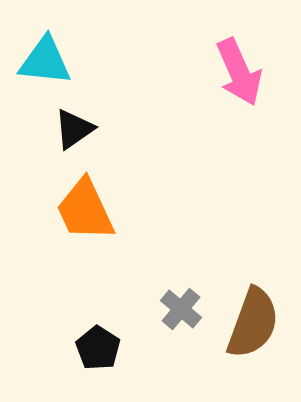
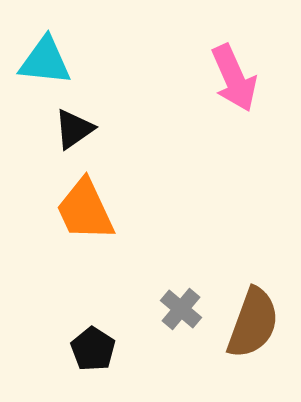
pink arrow: moved 5 px left, 6 px down
black pentagon: moved 5 px left, 1 px down
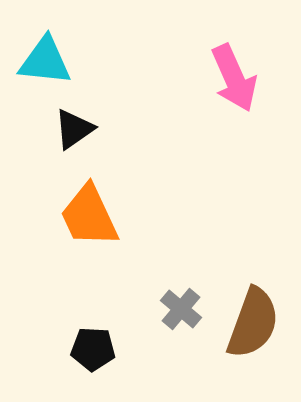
orange trapezoid: moved 4 px right, 6 px down
black pentagon: rotated 30 degrees counterclockwise
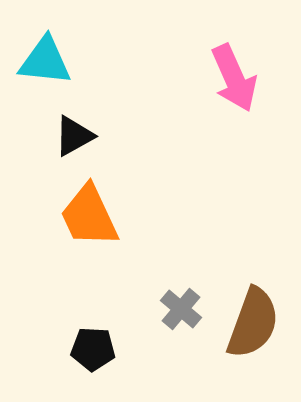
black triangle: moved 7 px down; rotated 6 degrees clockwise
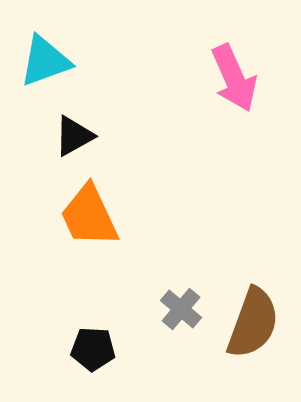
cyan triangle: rotated 26 degrees counterclockwise
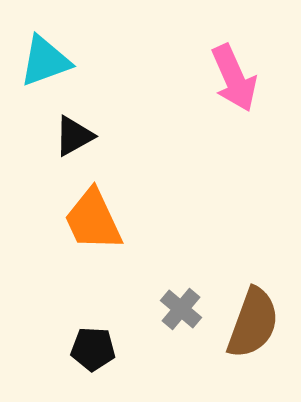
orange trapezoid: moved 4 px right, 4 px down
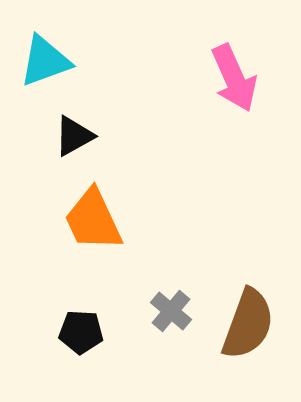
gray cross: moved 10 px left, 2 px down
brown semicircle: moved 5 px left, 1 px down
black pentagon: moved 12 px left, 17 px up
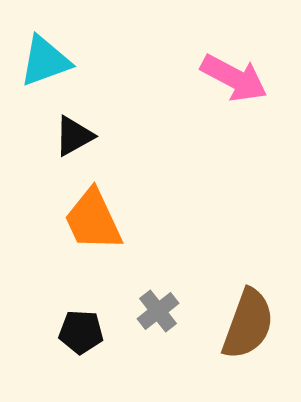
pink arrow: rotated 38 degrees counterclockwise
gray cross: moved 13 px left; rotated 12 degrees clockwise
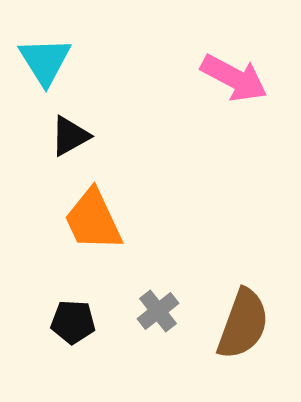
cyan triangle: rotated 42 degrees counterclockwise
black triangle: moved 4 px left
brown semicircle: moved 5 px left
black pentagon: moved 8 px left, 10 px up
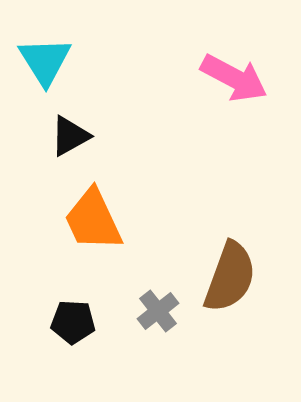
brown semicircle: moved 13 px left, 47 px up
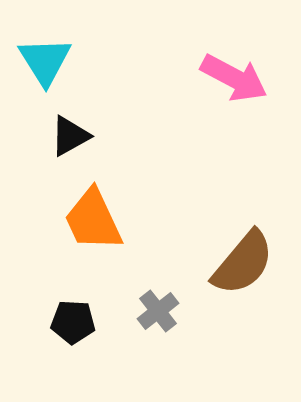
brown semicircle: moved 13 px right, 14 px up; rotated 20 degrees clockwise
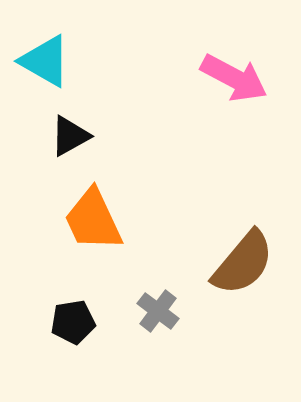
cyan triangle: rotated 28 degrees counterclockwise
gray cross: rotated 15 degrees counterclockwise
black pentagon: rotated 12 degrees counterclockwise
